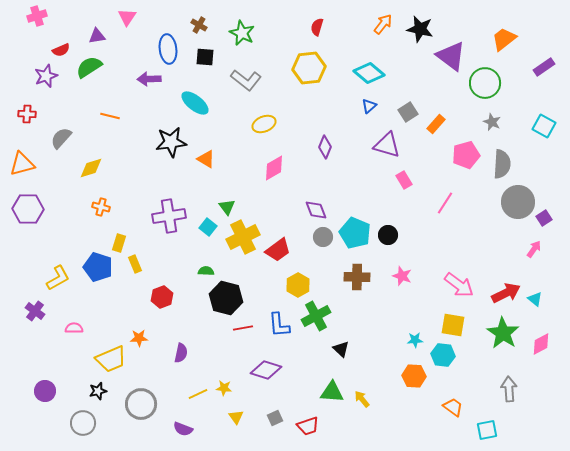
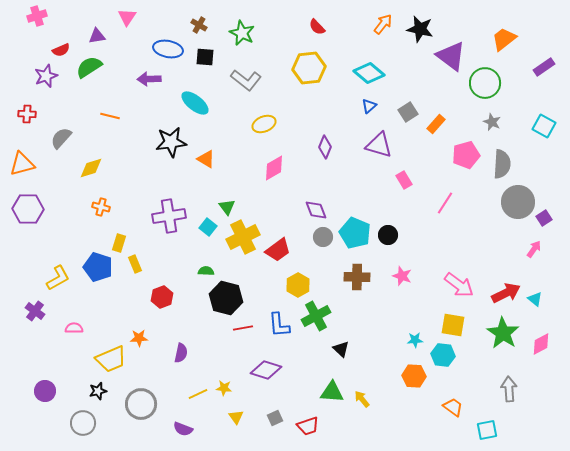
red semicircle at (317, 27): rotated 60 degrees counterclockwise
blue ellipse at (168, 49): rotated 72 degrees counterclockwise
purple triangle at (387, 145): moved 8 px left
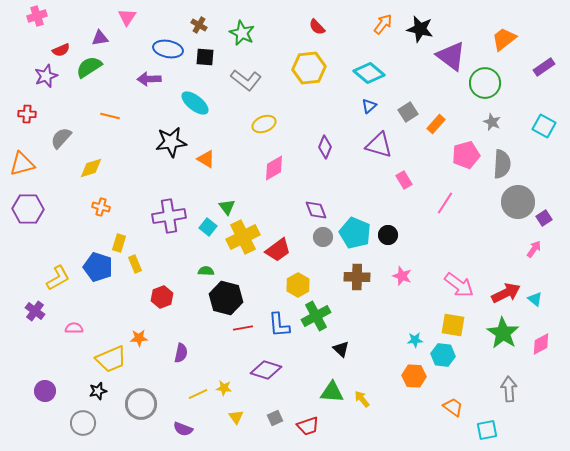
purple triangle at (97, 36): moved 3 px right, 2 px down
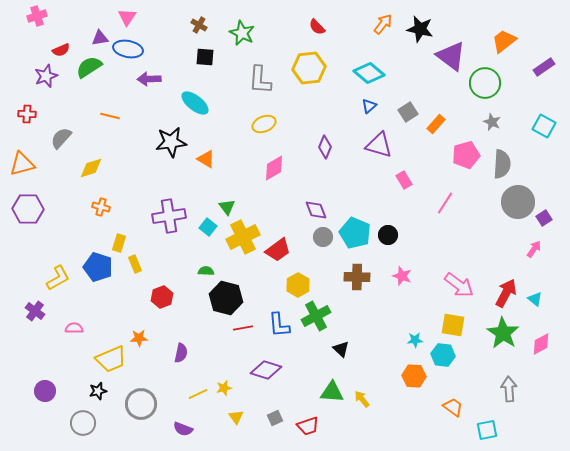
orange trapezoid at (504, 39): moved 2 px down
blue ellipse at (168, 49): moved 40 px left
gray L-shape at (246, 80): moved 14 px right; rotated 56 degrees clockwise
red arrow at (506, 293): rotated 36 degrees counterclockwise
yellow star at (224, 388): rotated 21 degrees counterclockwise
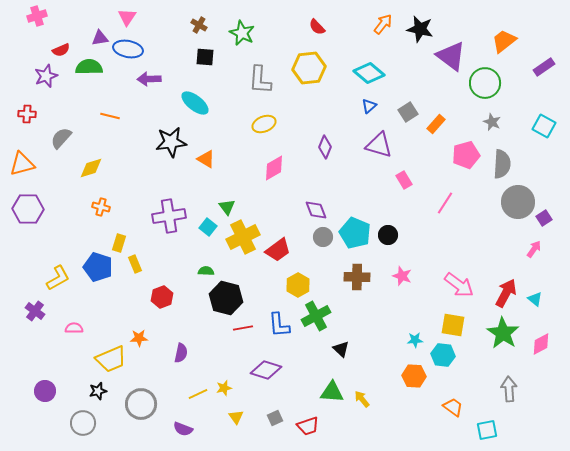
green semicircle at (89, 67): rotated 32 degrees clockwise
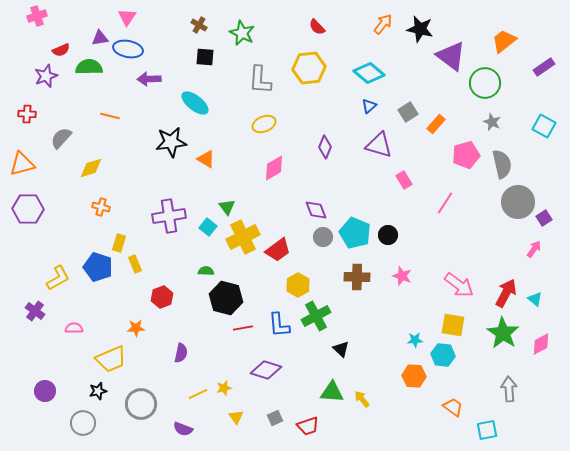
gray semicircle at (502, 164): rotated 16 degrees counterclockwise
orange star at (139, 338): moved 3 px left, 10 px up
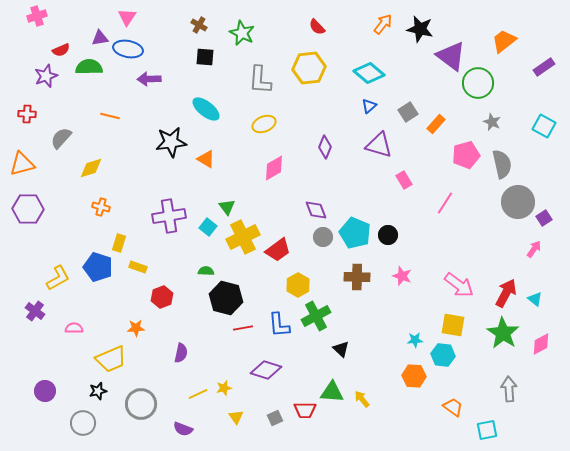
green circle at (485, 83): moved 7 px left
cyan ellipse at (195, 103): moved 11 px right, 6 px down
yellow rectangle at (135, 264): moved 3 px right, 3 px down; rotated 48 degrees counterclockwise
red trapezoid at (308, 426): moved 3 px left, 16 px up; rotated 20 degrees clockwise
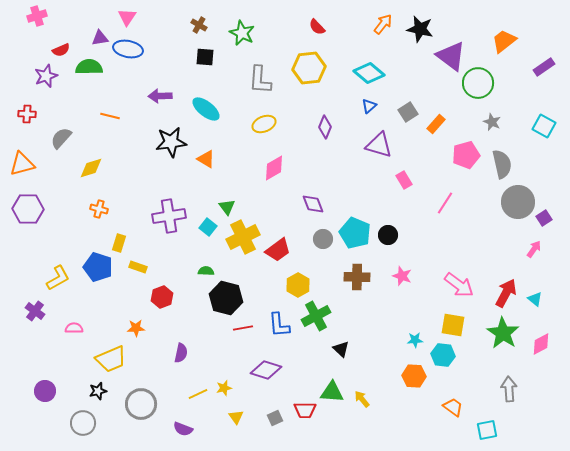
purple arrow at (149, 79): moved 11 px right, 17 px down
purple diamond at (325, 147): moved 20 px up
orange cross at (101, 207): moved 2 px left, 2 px down
purple diamond at (316, 210): moved 3 px left, 6 px up
gray circle at (323, 237): moved 2 px down
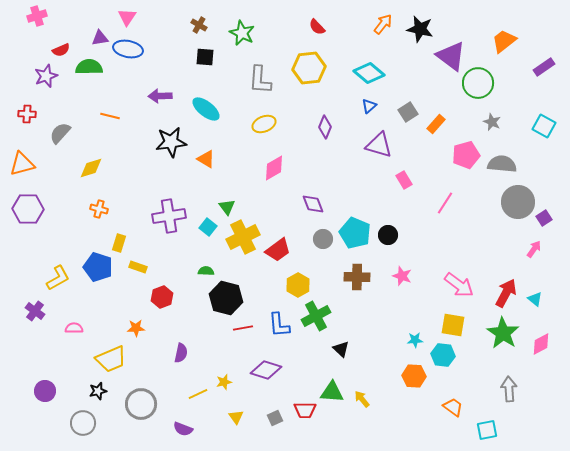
gray semicircle at (61, 138): moved 1 px left, 5 px up
gray semicircle at (502, 164): rotated 72 degrees counterclockwise
yellow star at (224, 388): moved 6 px up
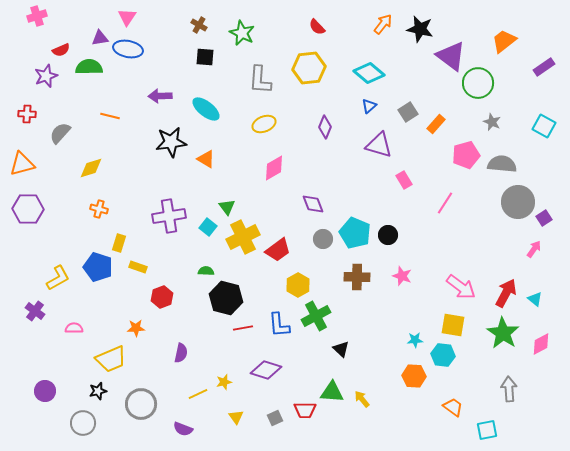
pink arrow at (459, 285): moved 2 px right, 2 px down
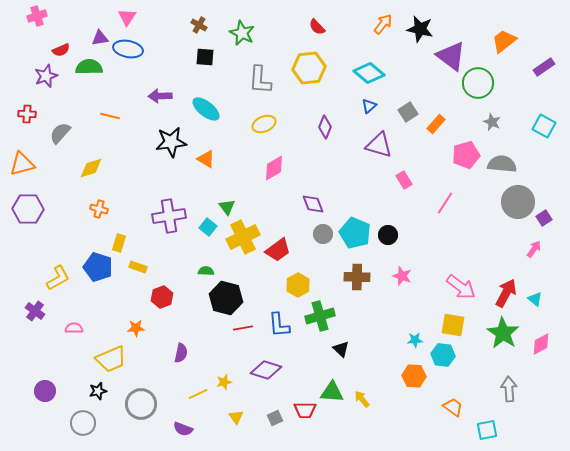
gray circle at (323, 239): moved 5 px up
green cross at (316, 316): moved 4 px right; rotated 12 degrees clockwise
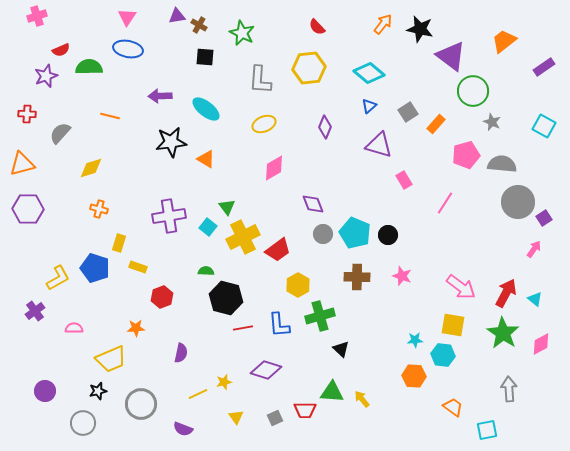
purple triangle at (100, 38): moved 77 px right, 22 px up
green circle at (478, 83): moved 5 px left, 8 px down
blue pentagon at (98, 267): moved 3 px left, 1 px down
purple cross at (35, 311): rotated 18 degrees clockwise
